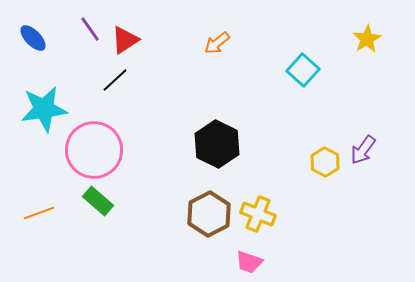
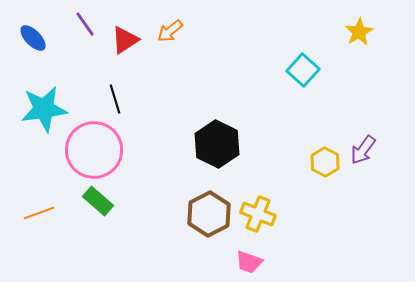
purple line: moved 5 px left, 5 px up
yellow star: moved 8 px left, 7 px up
orange arrow: moved 47 px left, 12 px up
black line: moved 19 px down; rotated 64 degrees counterclockwise
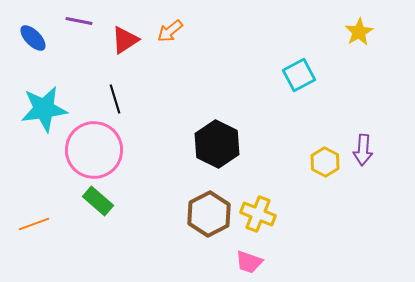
purple line: moved 6 px left, 3 px up; rotated 44 degrees counterclockwise
cyan square: moved 4 px left, 5 px down; rotated 20 degrees clockwise
purple arrow: rotated 32 degrees counterclockwise
orange line: moved 5 px left, 11 px down
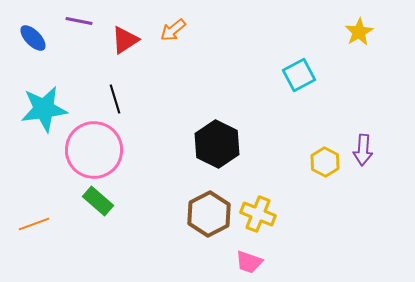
orange arrow: moved 3 px right, 1 px up
